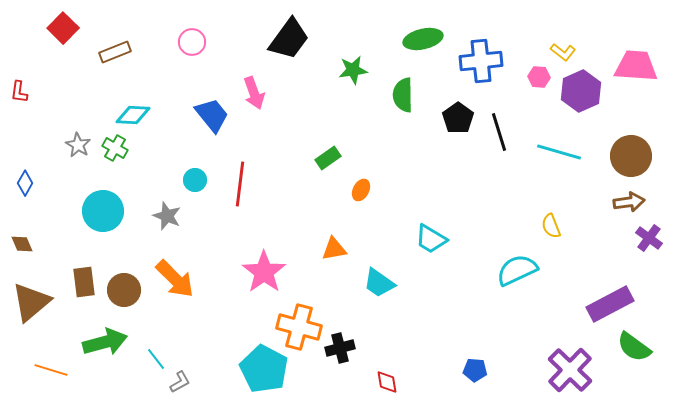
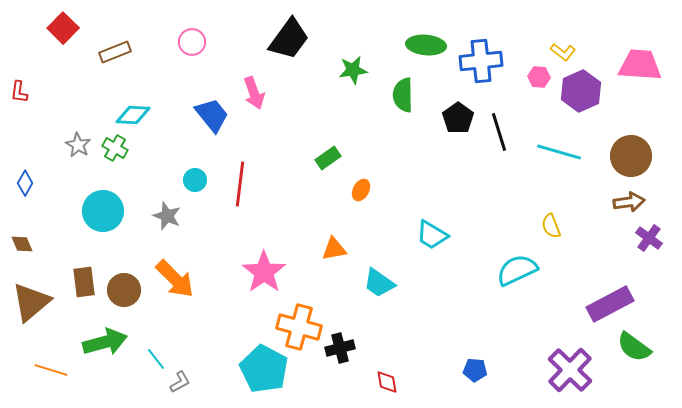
green ellipse at (423, 39): moved 3 px right, 6 px down; rotated 18 degrees clockwise
pink trapezoid at (636, 66): moved 4 px right, 1 px up
cyan trapezoid at (431, 239): moved 1 px right, 4 px up
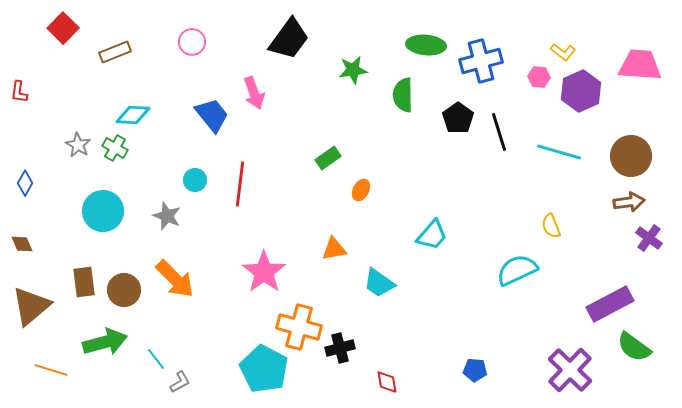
blue cross at (481, 61): rotated 9 degrees counterclockwise
cyan trapezoid at (432, 235): rotated 80 degrees counterclockwise
brown triangle at (31, 302): moved 4 px down
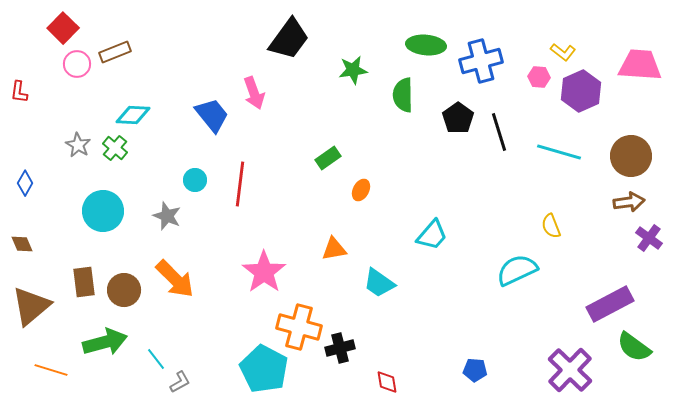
pink circle at (192, 42): moved 115 px left, 22 px down
green cross at (115, 148): rotated 10 degrees clockwise
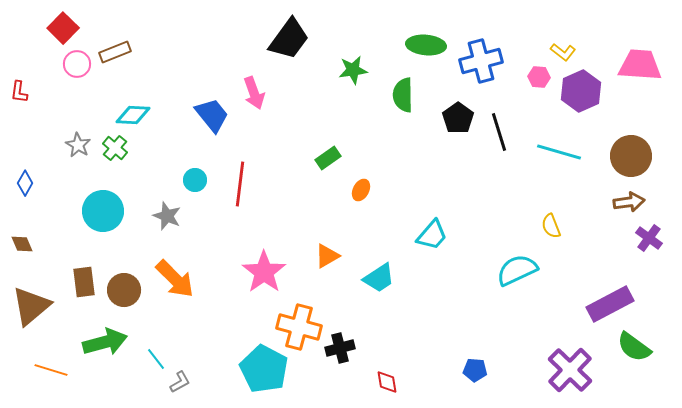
orange triangle at (334, 249): moved 7 px left, 7 px down; rotated 20 degrees counterclockwise
cyan trapezoid at (379, 283): moved 5 px up; rotated 68 degrees counterclockwise
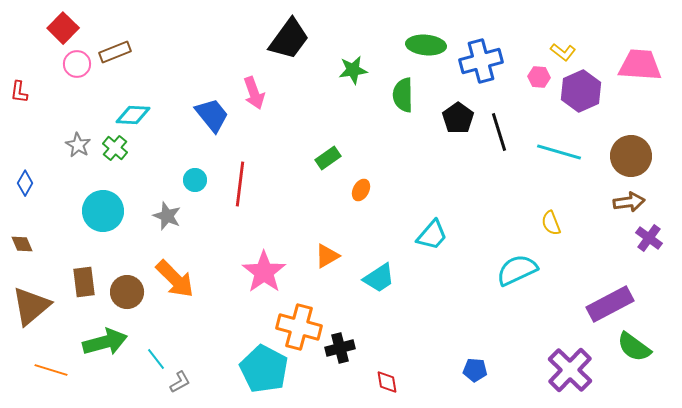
yellow semicircle at (551, 226): moved 3 px up
brown circle at (124, 290): moved 3 px right, 2 px down
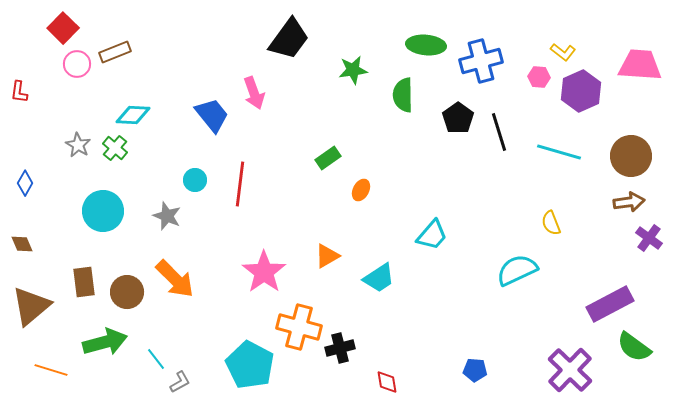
cyan pentagon at (264, 369): moved 14 px left, 4 px up
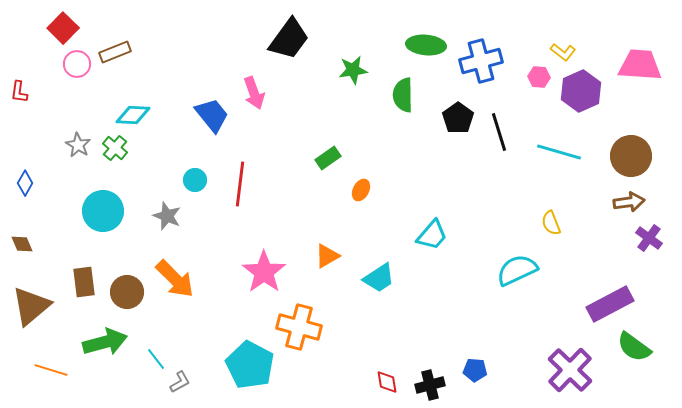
black cross at (340, 348): moved 90 px right, 37 px down
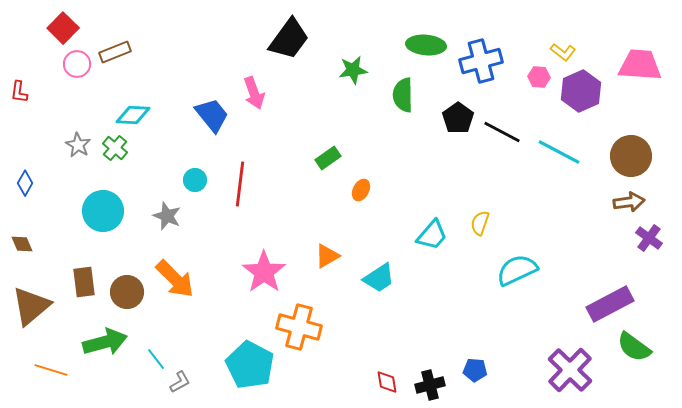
black line at (499, 132): moved 3 px right; rotated 45 degrees counterclockwise
cyan line at (559, 152): rotated 12 degrees clockwise
yellow semicircle at (551, 223): moved 71 px left; rotated 40 degrees clockwise
